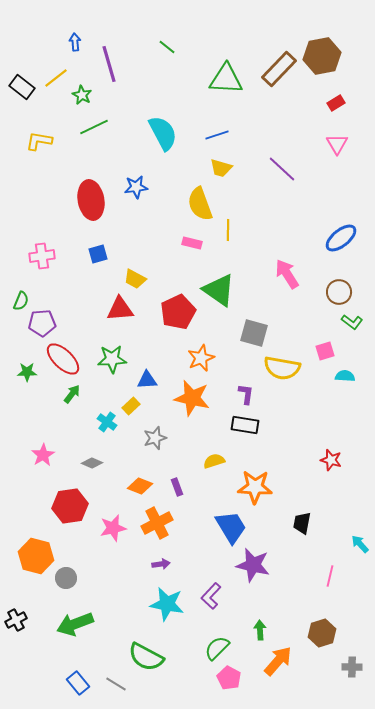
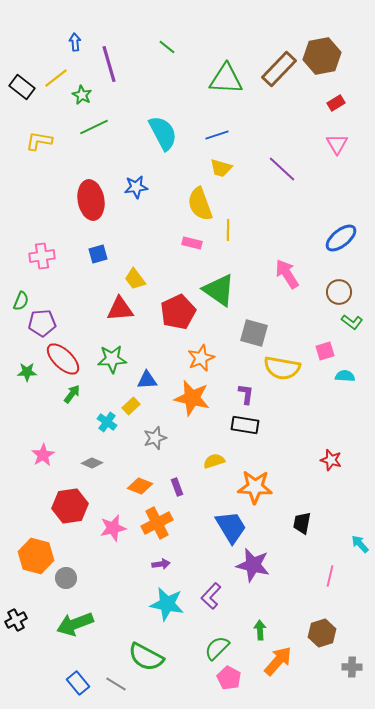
yellow trapezoid at (135, 279): rotated 25 degrees clockwise
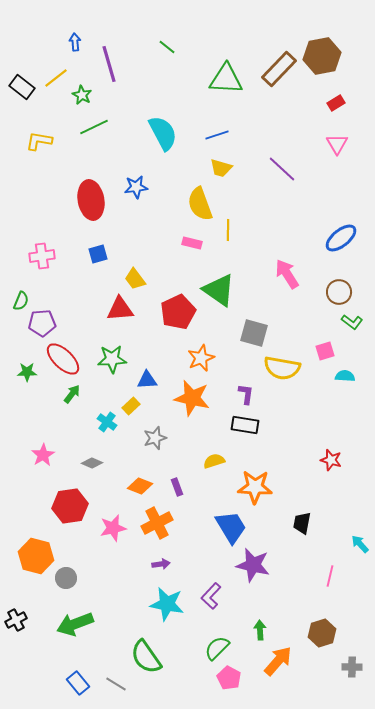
green semicircle at (146, 657): rotated 27 degrees clockwise
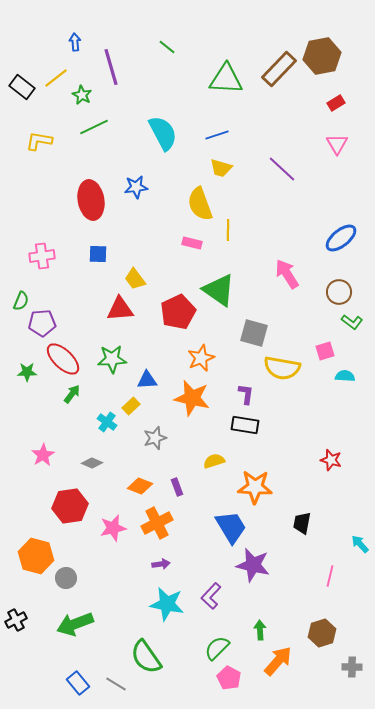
purple line at (109, 64): moved 2 px right, 3 px down
blue square at (98, 254): rotated 18 degrees clockwise
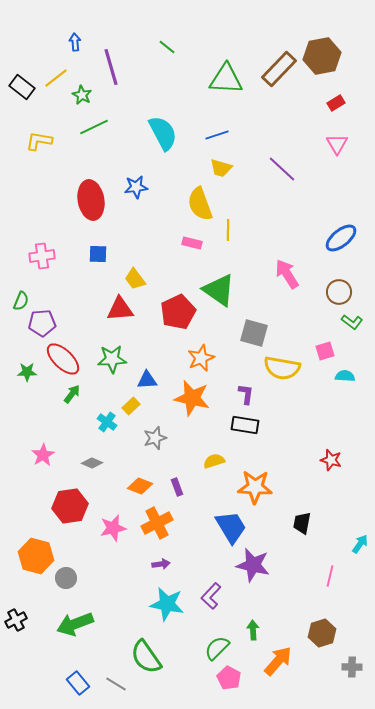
cyan arrow at (360, 544): rotated 78 degrees clockwise
green arrow at (260, 630): moved 7 px left
